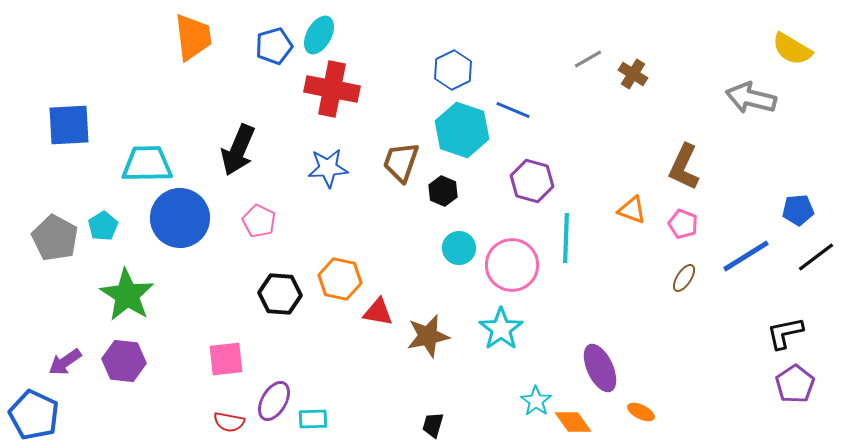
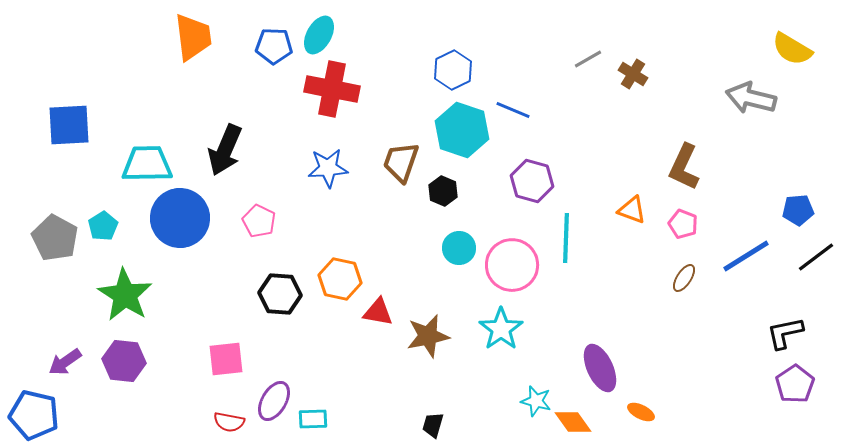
blue pentagon at (274, 46): rotated 18 degrees clockwise
black arrow at (238, 150): moved 13 px left
green star at (127, 295): moved 2 px left
cyan star at (536, 401): rotated 20 degrees counterclockwise
blue pentagon at (34, 415): rotated 12 degrees counterclockwise
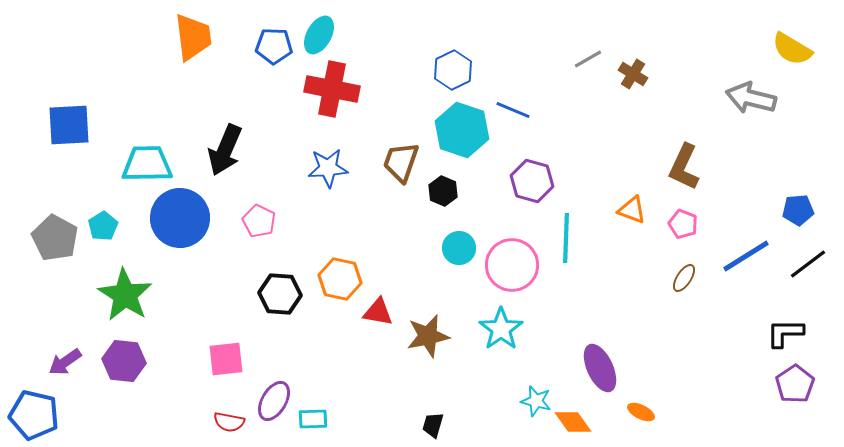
black line at (816, 257): moved 8 px left, 7 px down
black L-shape at (785, 333): rotated 12 degrees clockwise
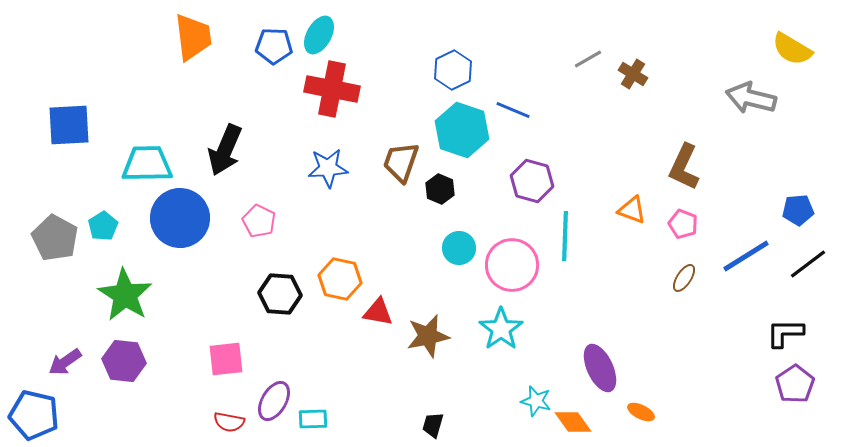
black hexagon at (443, 191): moved 3 px left, 2 px up
cyan line at (566, 238): moved 1 px left, 2 px up
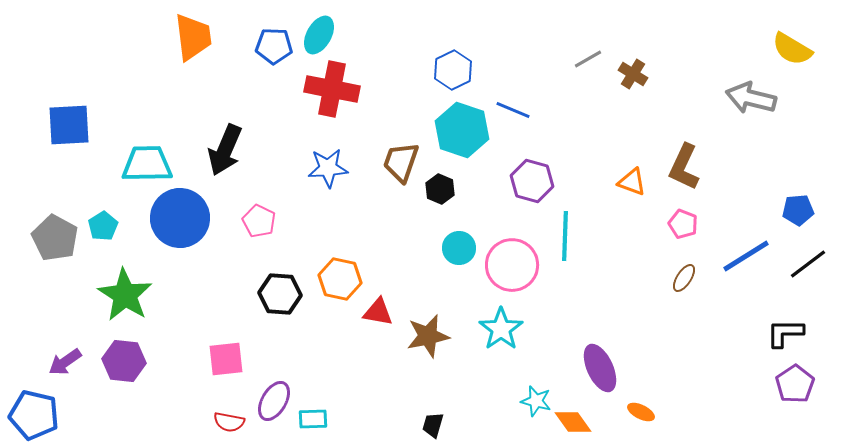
orange triangle at (632, 210): moved 28 px up
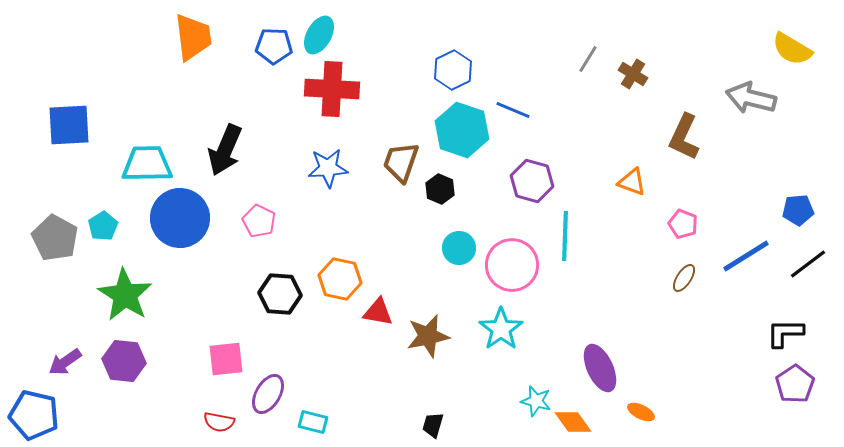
gray line at (588, 59): rotated 28 degrees counterclockwise
red cross at (332, 89): rotated 8 degrees counterclockwise
brown L-shape at (684, 167): moved 30 px up
purple ellipse at (274, 401): moved 6 px left, 7 px up
cyan rectangle at (313, 419): moved 3 px down; rotated 16 degrees clockwise
red semicircle at (229, 422): moved 10 px left
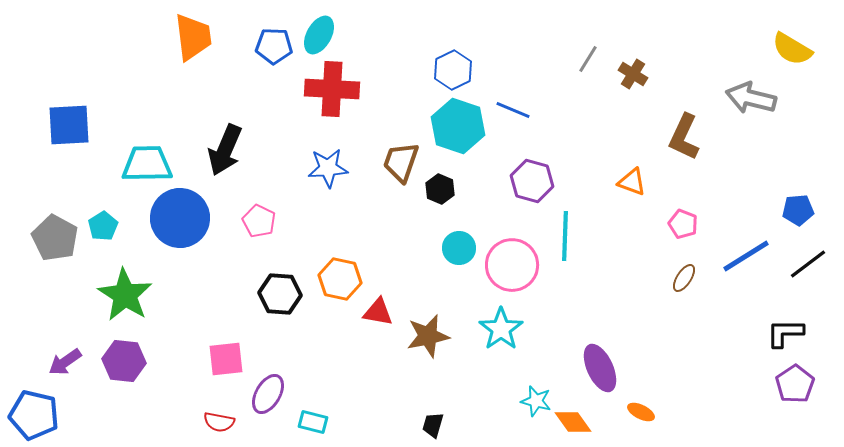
cyan hexagon at (462, 130): moved 4 px left, 4 px up
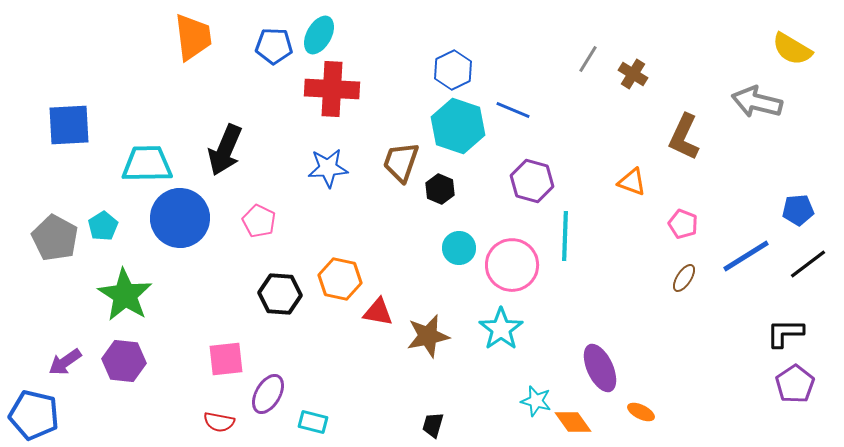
gray arrow at (751, 98): moved 6 px right, 4 px down
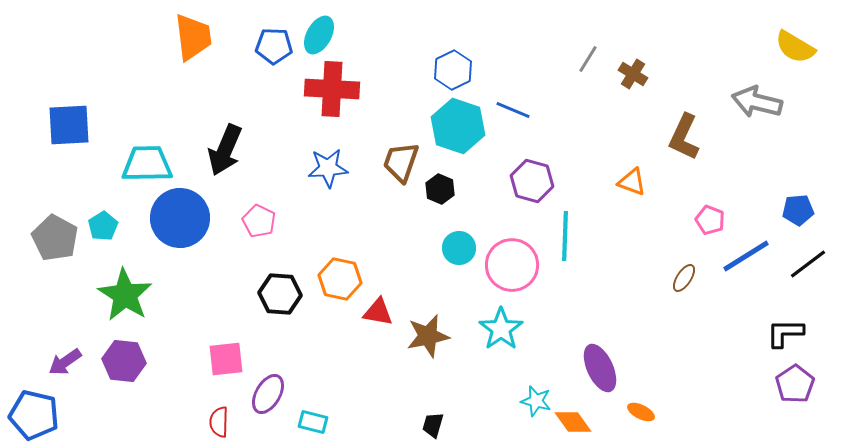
yellow semicircle at (792, 49): moved 3 px right, 2 px up
pink pentagon at (683, 224): moved 27 px right, 4 px up
red semicircle at (219, 422): rotated 80 degrees clockwise
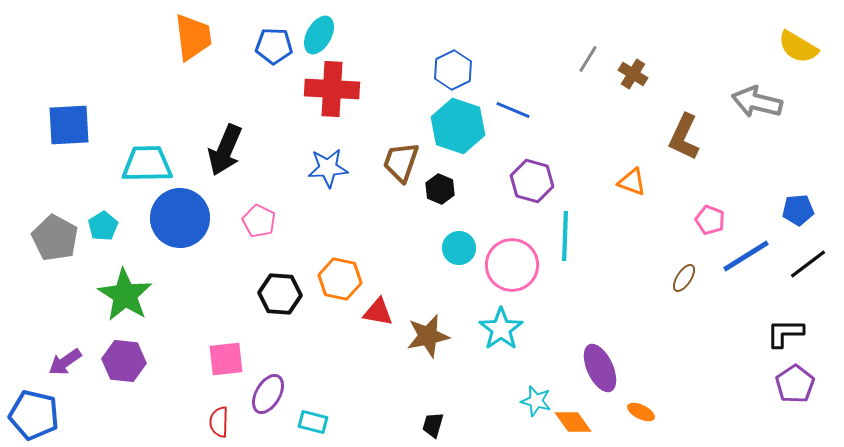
yellow semicircle at (795, 47): moved 3 px right
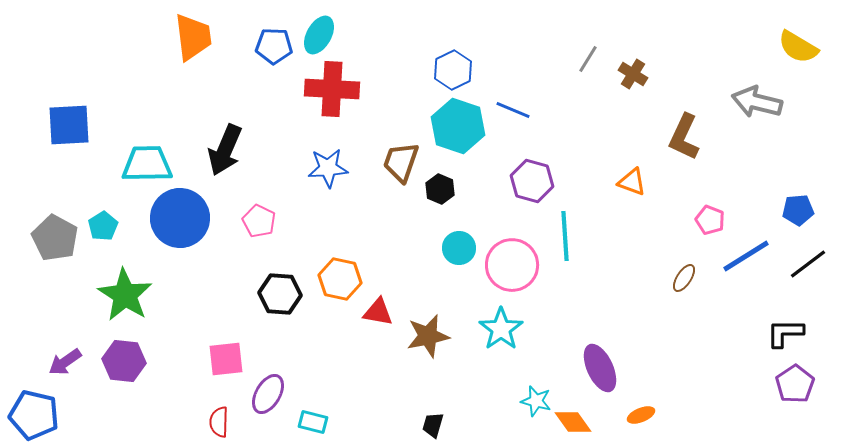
cyan line at (565, 236): rotated 6 degrees counterclockwise
orange ellipse at (641, 412): moved 3 px down; rotated 48 degrees counterclockwise
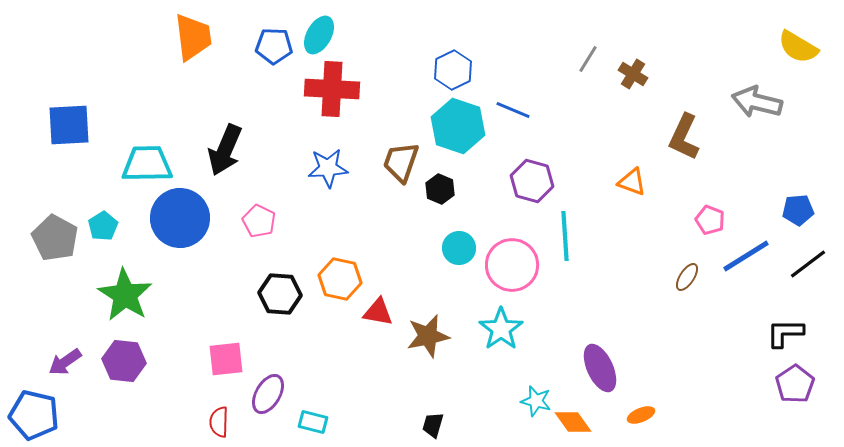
brown ellipse at (684, 278): moved 3 px right, 1 px up
